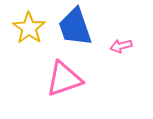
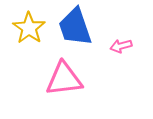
pink triangle: rotated 12 degrees clockwise
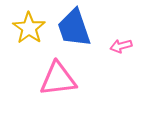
blue trapezoid: moved 1 px left, 1 px down
pink triangle: moved 6 px left
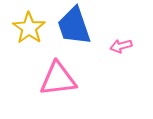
blue trapezoid: moved 2 px up
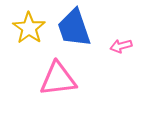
blue trapezoid: moved 2 px down
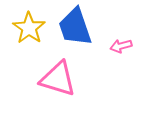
blue trapezoid: moved 1 px right, 1 px up
pink triangle: rotated 24 degrees clockwise
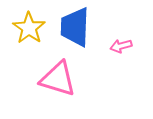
blue trapezoid: rotated 21 degrees clockwise
